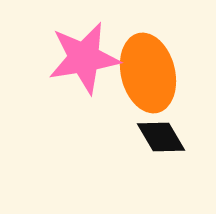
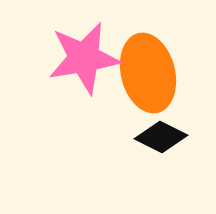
black diamond: rotated 33 degrees counterclockwise
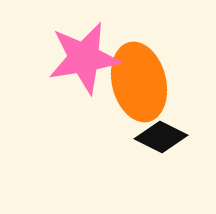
orange ellipse: moved 9 px left, 9 px down
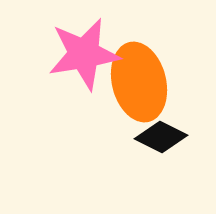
pink star: moved 4 px up
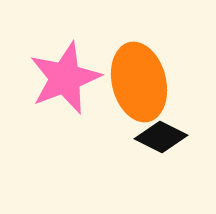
pink star: moved 19 px left, 24 px down; rotated 12 degrees counterclockwise
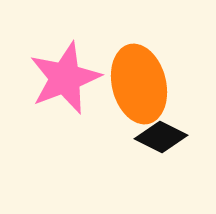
orange ellipse: moved 2 px down
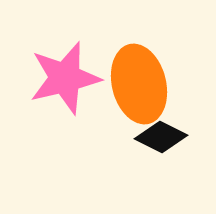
pink star: rotated 8 degrees clockwise
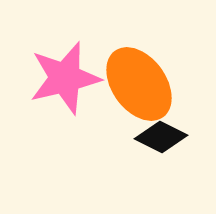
orange ellipse: rotated 22 degrees counterclockwise
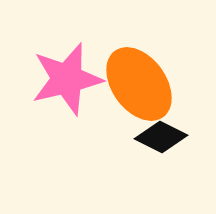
pink star: moved 2 px right, 1 px down
